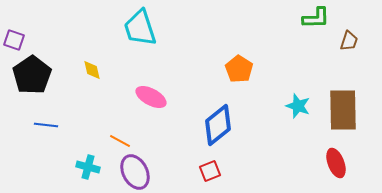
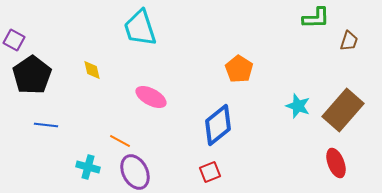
purple square: rotated 10 degrees clockwise
brown rectangle: rotated 42 degrees clockwise
red square: moved 1 px down
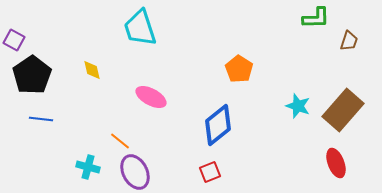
blue line: moved 5 px left, 6 px up
orange line: rotated 10 degrees clockwise
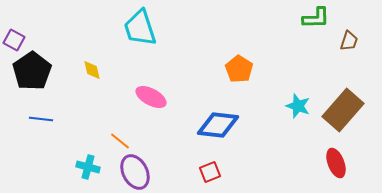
black pentagon: moved 4 px up
blue diamond: rotated 45 degrees clockwise
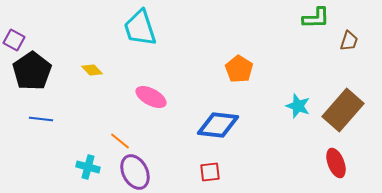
yellow diamond: rotated 30 degrees counterclockwise
red square: rotated 15 degrees clockwise
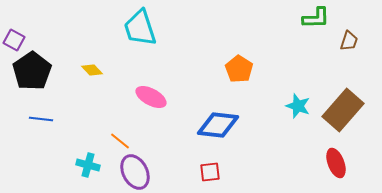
cyan cross: moved 2 px up
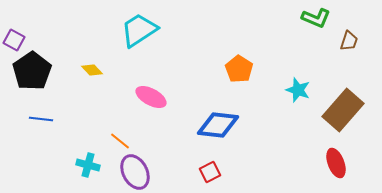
green L-shape: rotated 24 degrees clockwise
cyan trapezoid: moved 1 px left, 2 px down; rotated 75 degrees clockwise
cyan star: moved 16 px up
red square: rotated 20 degrees counterclockwise
